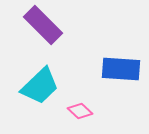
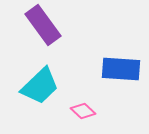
purple rectangle: rotated 9 degrees clockwise
pink diamond: moved 3 px right
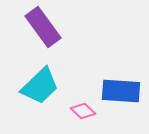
purple rectangle: moved 2 px down
blue rectangle: moved 22 px down
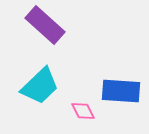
purple rectangle: moved 2 px right, 2 px up; rotated 12 degrees counterclockwise
pink diamond: rotated 20 degrees clockwise
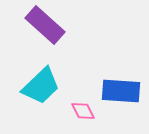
cyan trapezoid: moved 1 px right
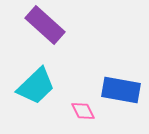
cyan trapezoid: moved 5 px left
blue rectangle: moved 1 px up; rotated 6 degrees clockwise
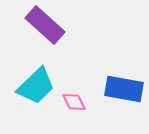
blue rectangle: moved 3 px right, 1 px up
pink diamond: moved 9 px left, 9 px up
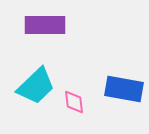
purple rectangle: rotated 42 degrees counterclockwise
pink diamond: rotated 20 degrees clockwise
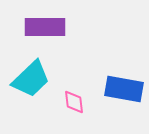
purple rectangle: moved 2 px down
cyan trapezoid: moved 5 px left, 7 px up
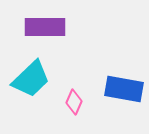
pink diamond: rotated 30 degrees clockwise
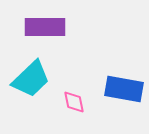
pink diamond: rotated 35 degrees counterclockwise
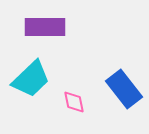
blue rectangle: rotated 42 degrees clockwise
